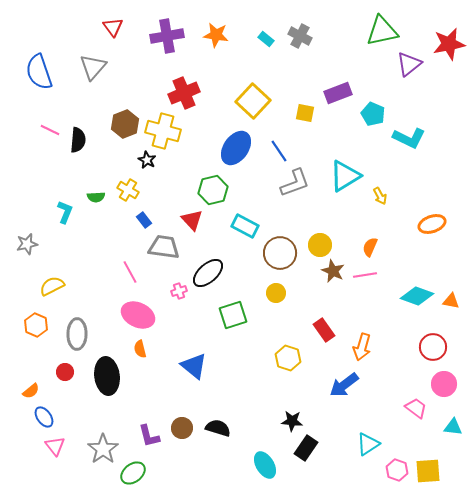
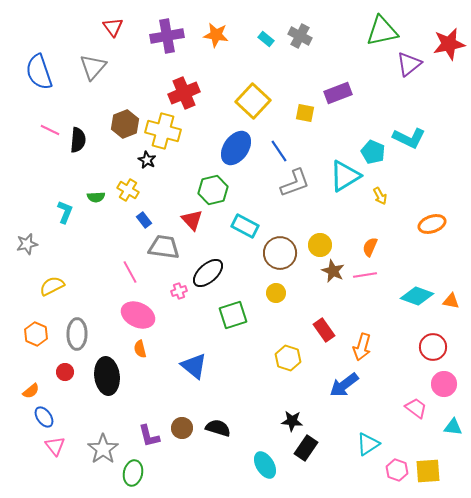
cyan pentagon at (373, 114): moved 38 px down
orange hexagon at (36, 325): moved 9 px down
green ellipse at (133, 473): rotated 40 degrees counterclockwise
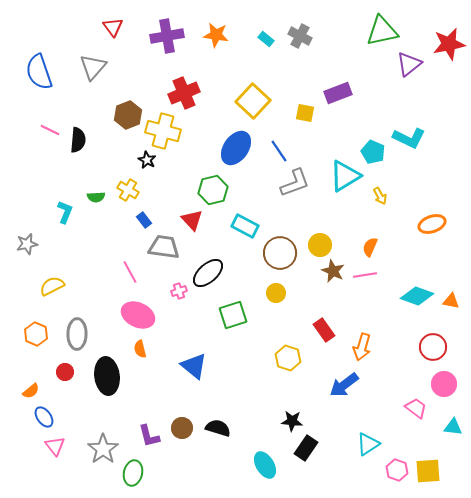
brown hexagon at (125, 124): moved 3 px right, 9 px up
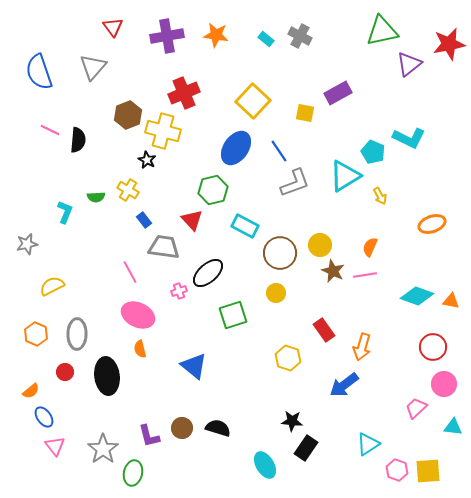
purple rectangle at (338, 93): rotated 8 degrees counterclockwise
pink trapezoid at (416, 408): rotated 80 degrees counterclockwise
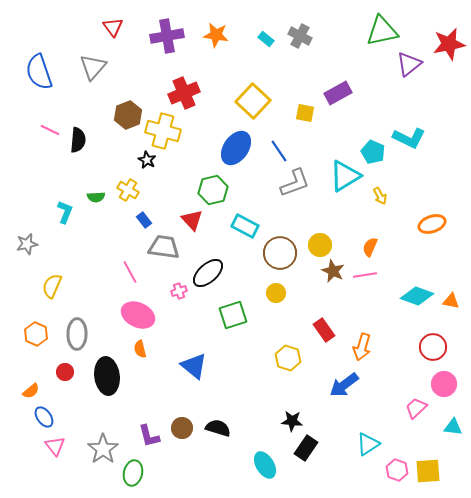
yellow semicircle at (52, 286): rotated 40 degrees counterclockwise
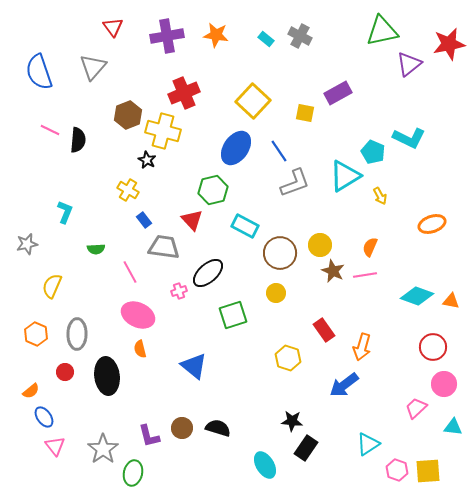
green semicircle at (96, 197): moved 52 px down
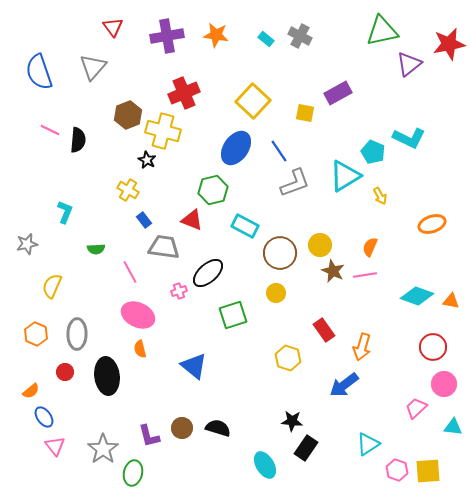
red triangle at (192, 220): rotated 25 degrees counterclockwise
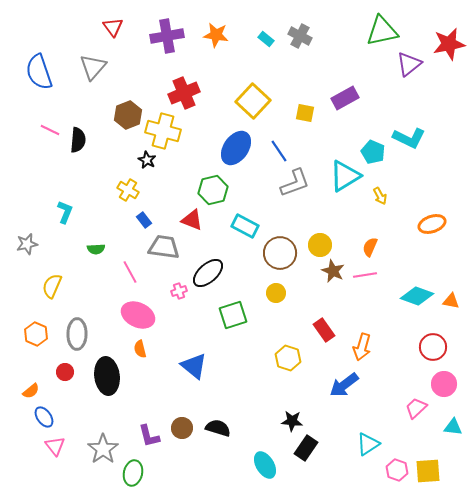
purple rectangle at (338, 93): moved 7 px right, 5 px down
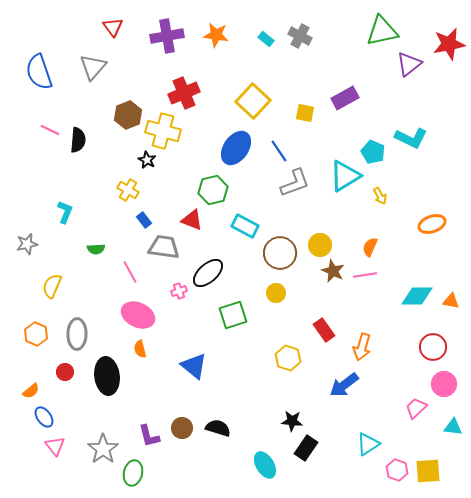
cyan L-shape at (409, 138): moved 2 px right
cyan diamond at (417, 296): rotated 20 degrees counterclockwise
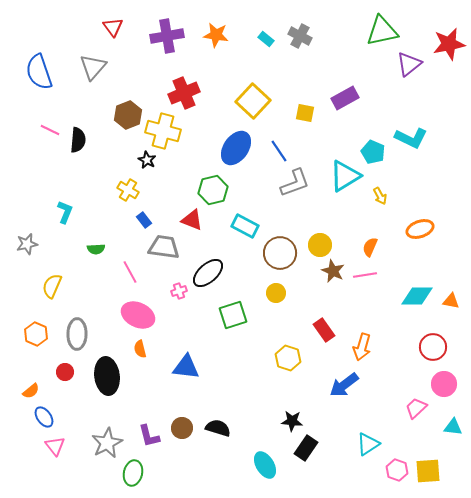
orange ellipse at (432, 224): moved 12 px left, 5 px down
blue triangle at (194, 366): moved 8 px left, 1 px down; rotated 32 degrees counterclockwise
gray star at (103, 449): moved 4 px right, 6 px up; rotated 8 degrees clockwise
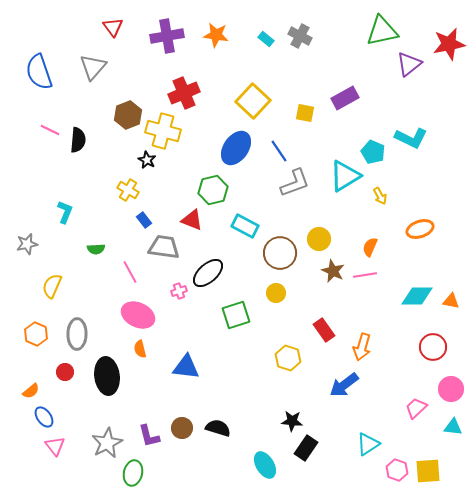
yellow circle at (320, 245): moved 1 px left, 6 px up
green square at (233, 315): moved 3 px right
pink circle at (444, 384): moved 7 px right, 5 px down
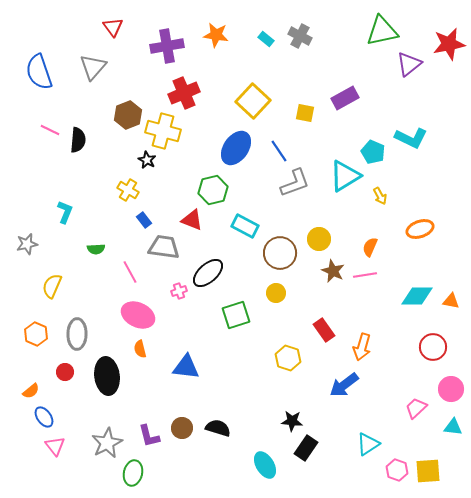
purple cross at (167, 36): moved 10 px down
